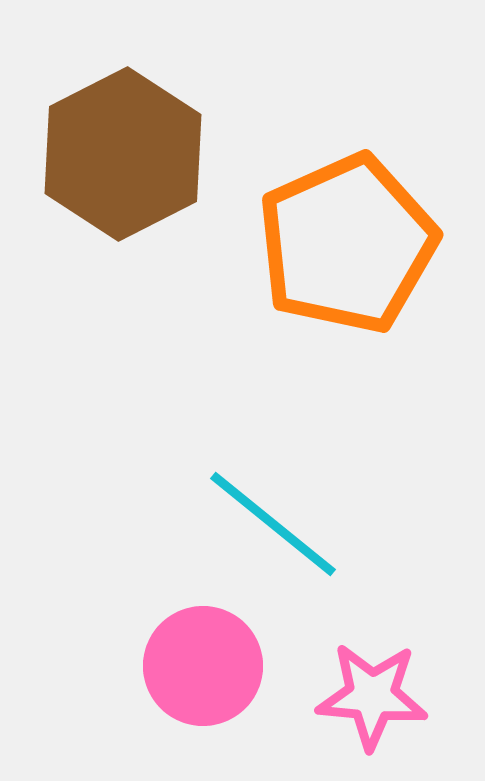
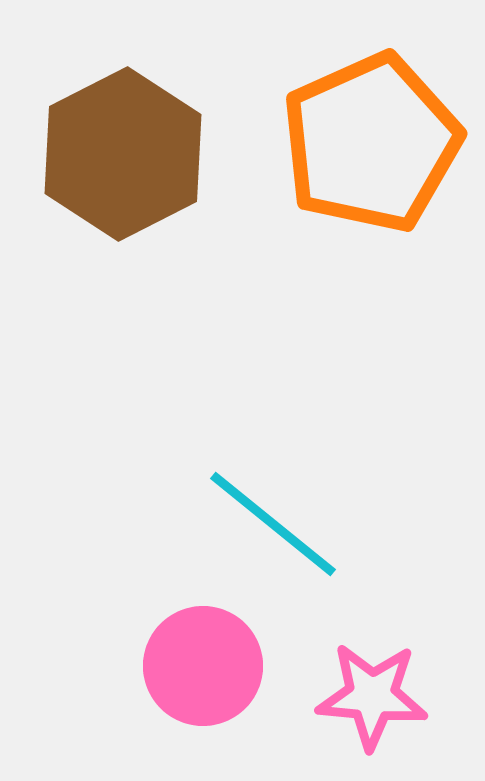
orange pentagon: moved 24 px right, 101 px up
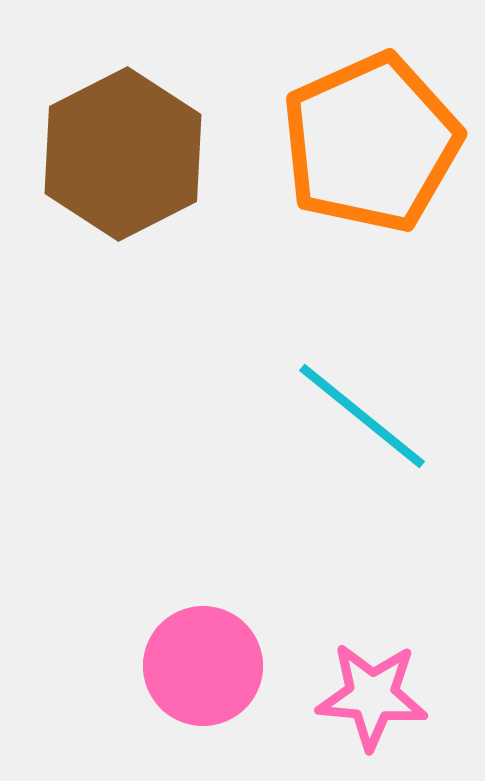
cyan line: moved 89 px right, 108 px up
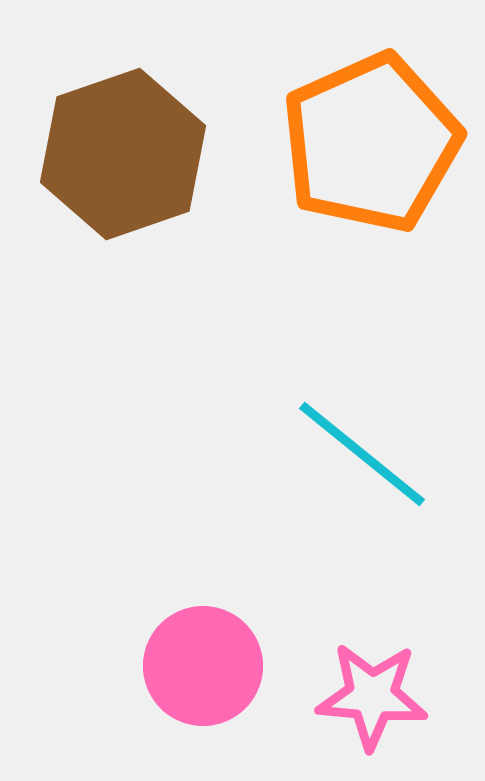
brown hexagon: rotated 8 degrees clockwise
cyan line: moved 38 px down
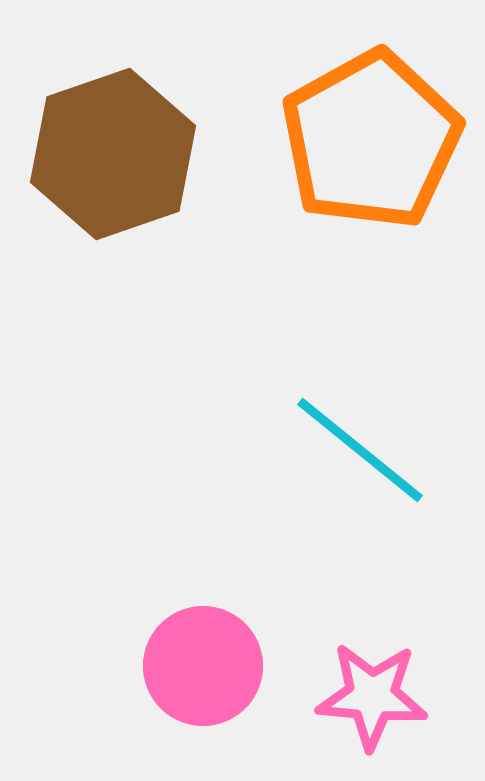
orange pentagon: moved 3 px up; rotated 5 degrees counterclockwise
brown hexagon: moved 10 px left
cyan line: moved 2 px left, 4 px up
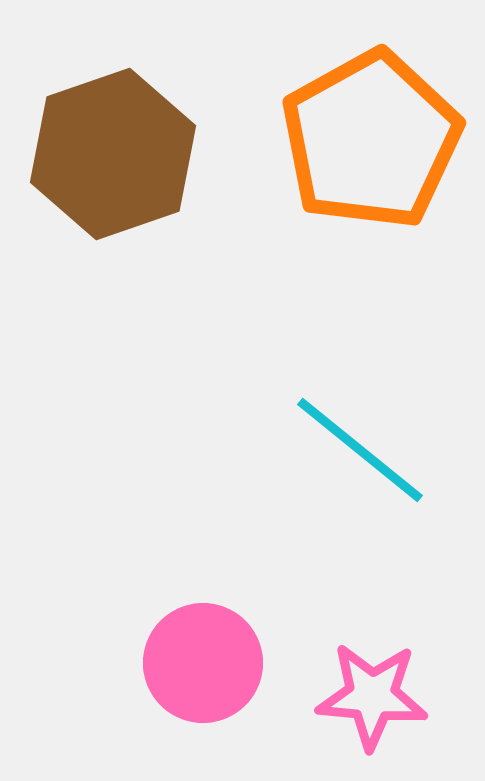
pink circle: moved 3 px up
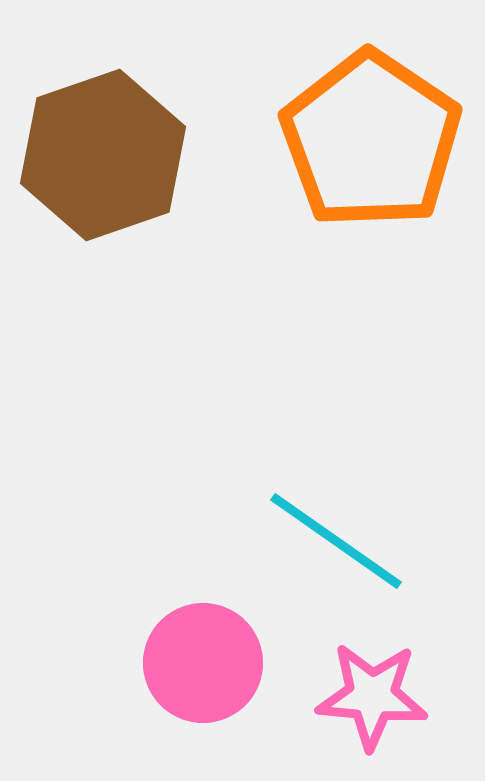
orange pentagon: rotated 9 degrees counterclockwise
brown hexagon: moved 10 px left, 1 px down
cyan line: moved 24 px left, 91 px down; rotated 4 degrees counterclockwise
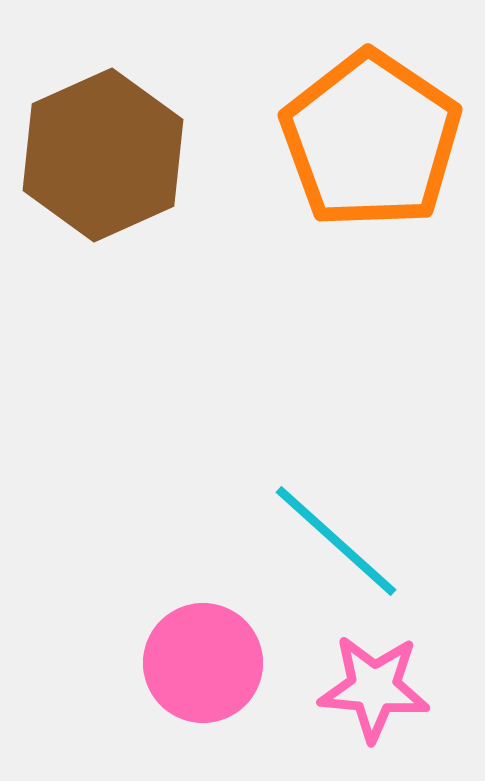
brown hexagon: rotated 5 degrees counterclockwise
cyan line: rotated 7 degrees clockwise
pink star: moved 2 px right, 8 px up
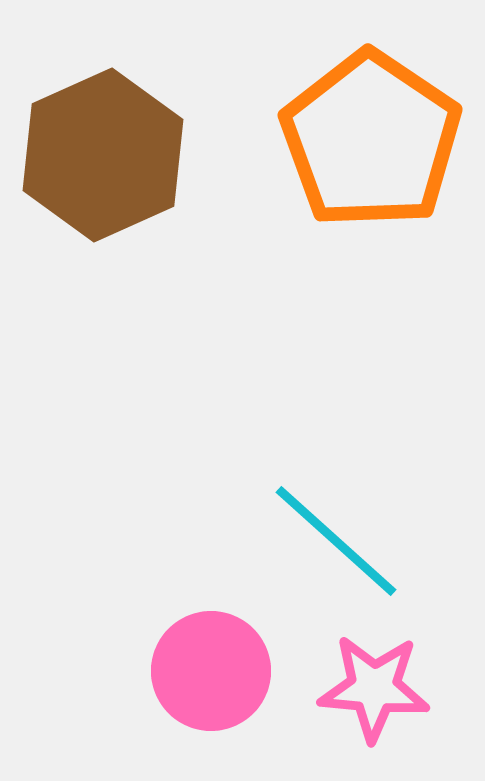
pink circle: moved 8 px right, 8 px down
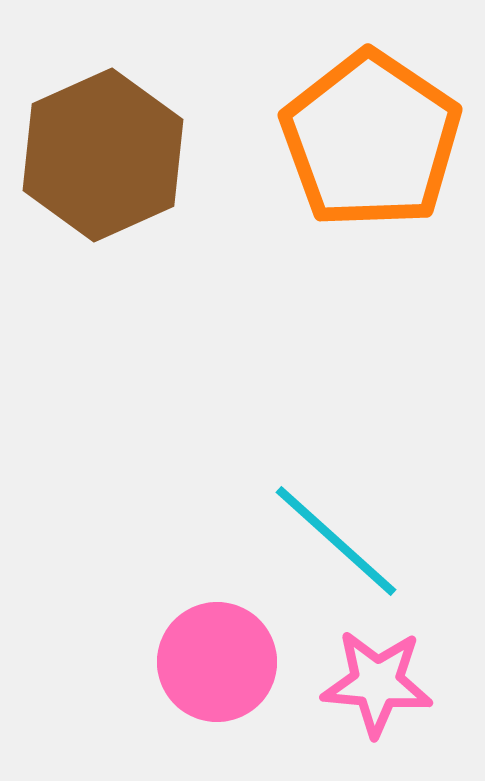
pink circle: moved 6 px right, 9 px up
pink star: moved 3 px right, 5 px up
